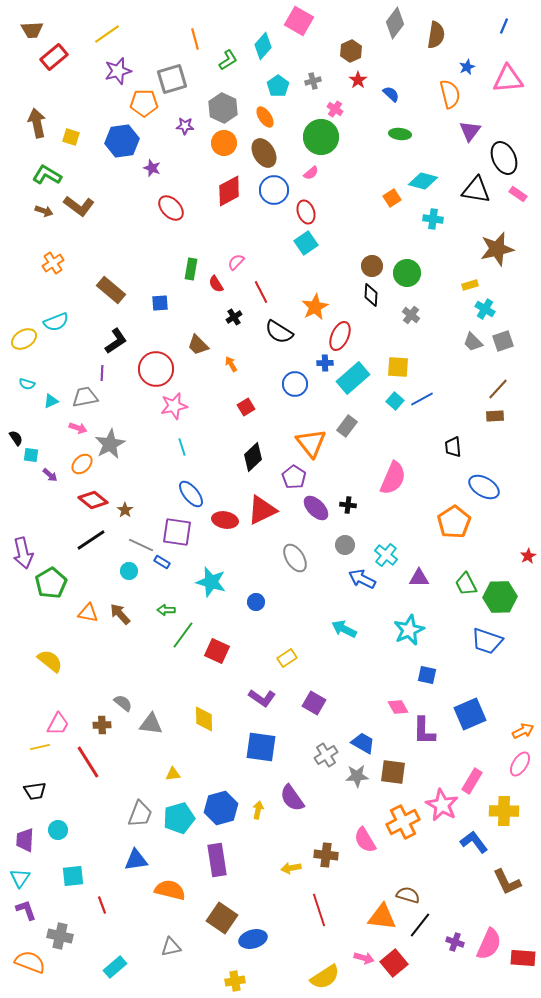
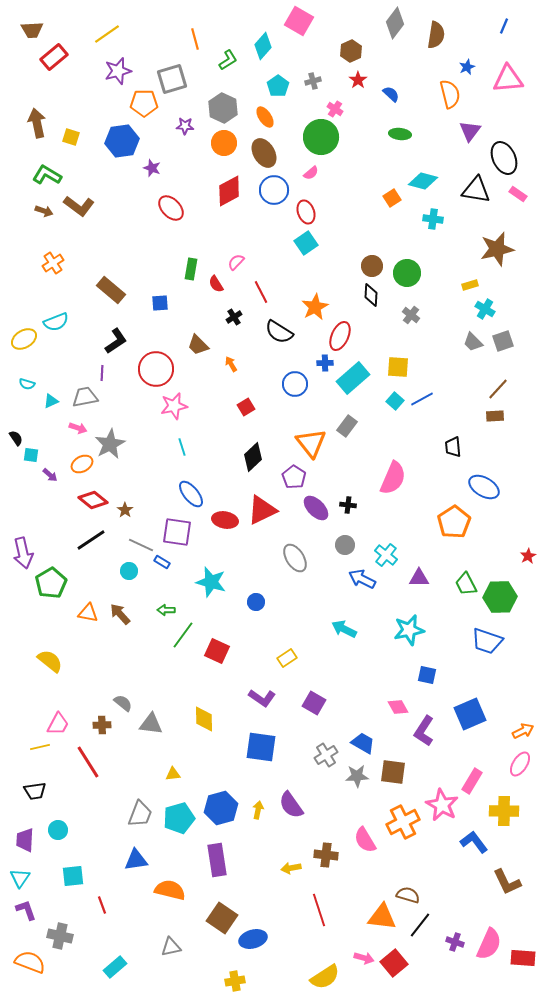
orange ellipse at (82, 464): rotated 15 degrees clockwise
cyan star at (409, 630): rotated 12 degrees clockwise
purple L-shape at (424, 731): rotated 32 degrees clockwise
purple semicircle at (292, 798): moved 1 px left, 7 px down
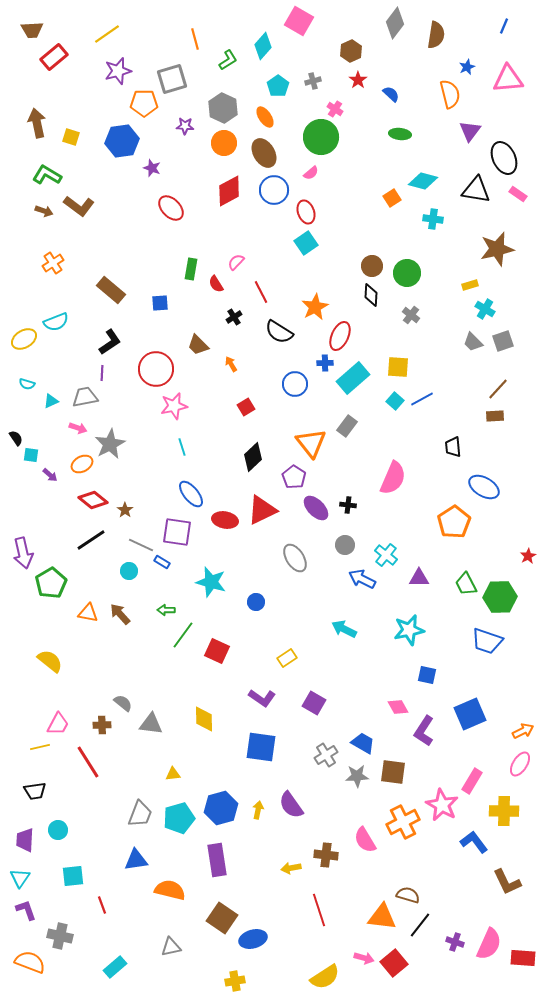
black L-shape at (116, 341): moved 6 px left, 1 px down
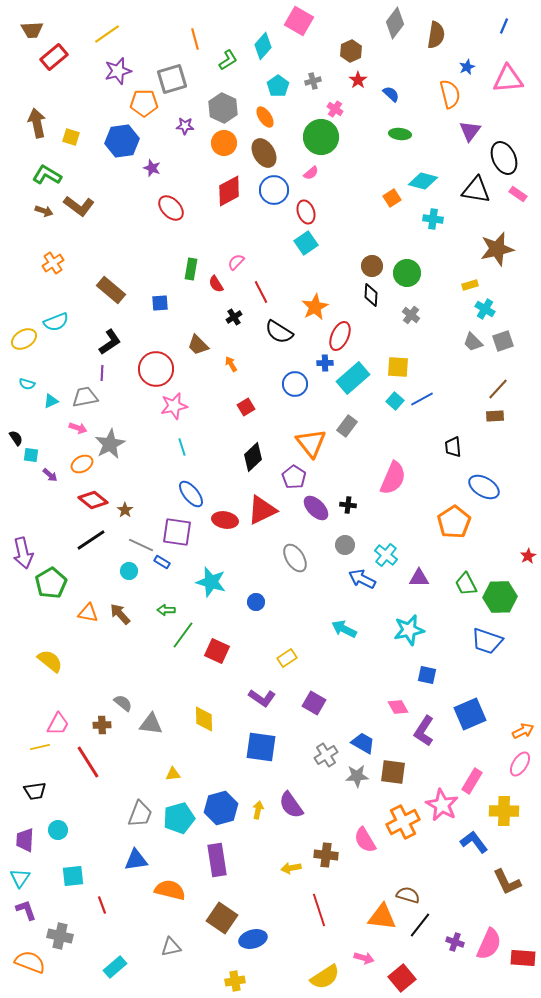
red square at (394, 963): moved 8 px right, 15 px down
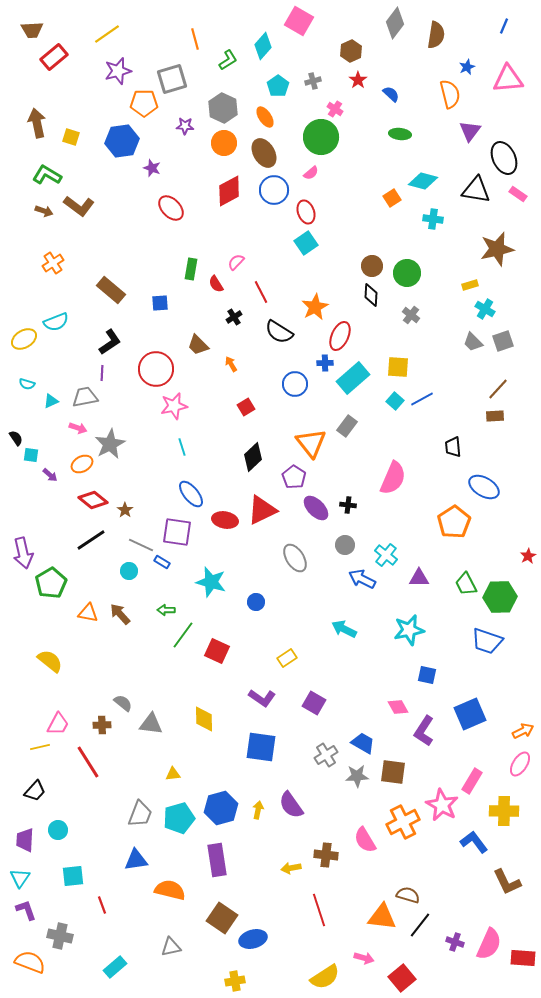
black trapezoid at (35, 791): rotated 40 degrees counterclockwise
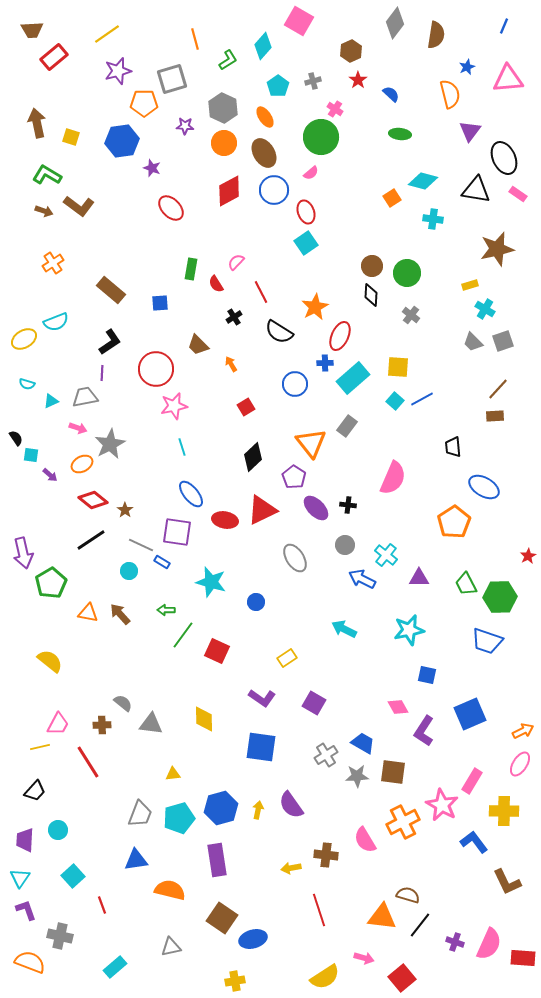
cyan square at (73, 876): rotated 35 degrees counterclockwise
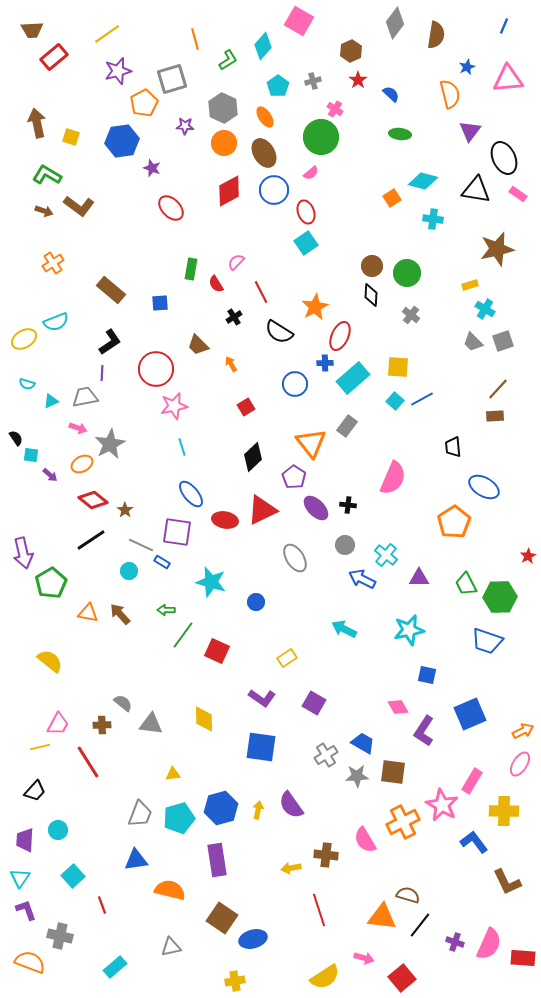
orange pentagon at (144, 103): rotated 28 degrees counterclockwise
